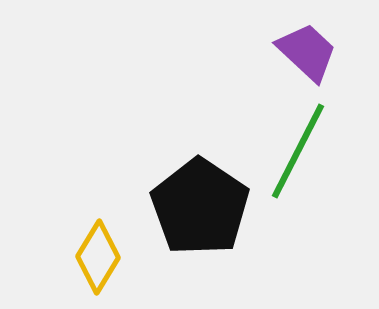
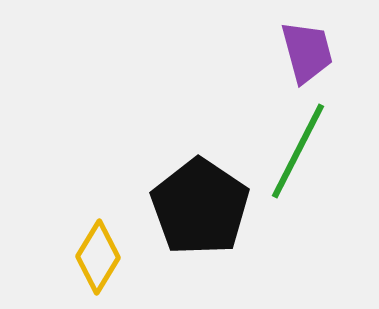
purple trapezoid: rotated 32 degrees clockwise
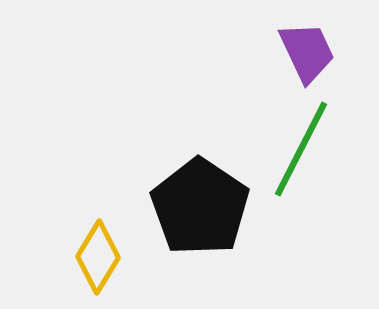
purple trapezoid: rotated 10 degrees counterclockwise
green line: moved 3 px right, 2 px up
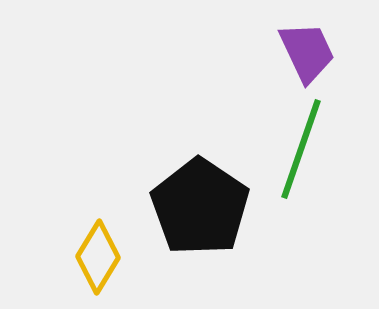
green line: rotated 8 degrees counterclockwise
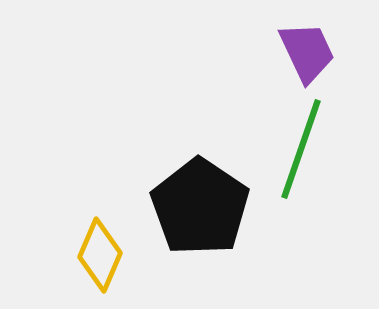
yellow diamond: moved 2 px right, 2 px up; rotated 8 degrees counterclockwise
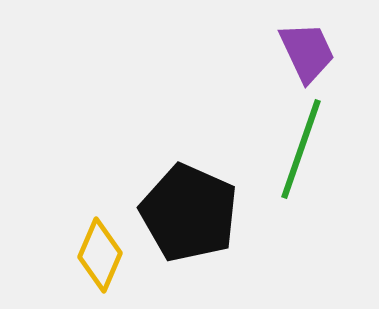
black pentagon: moved 11 px left, 6 px down; rotated 10 degrees counterclockwise
